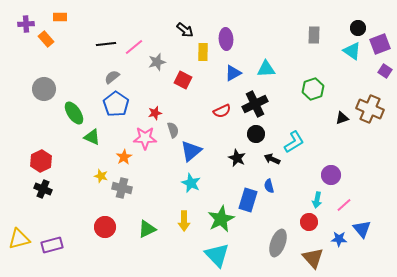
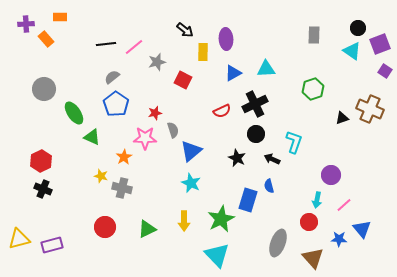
cyan L-shape at (294, 142): rotated 40 degrees counterclockwise
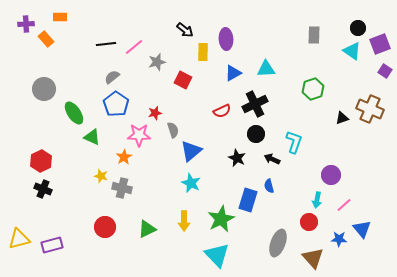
pink star at (145, 138): moved 6 px left, 3 px up
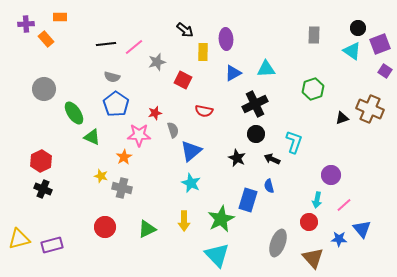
gray semicircle at (112, 77): rotated 126 degrees counterclockwise
red semicircle at (222, 111): moved 18 px left; rotated 36 degrees clockwise
